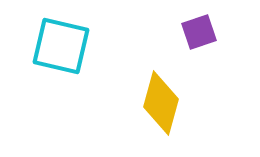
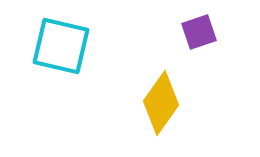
yellow diamond: rotated 20 degrees clockwise
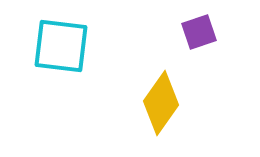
cyan square: rotated 6 degrees counterclockwise
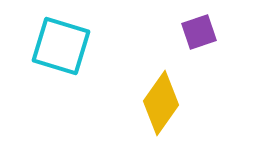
cyan square: rotated 10 degrees clockwise
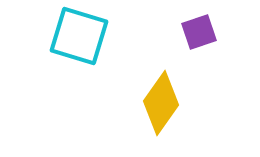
cyan square: moved 18 px right, 10 px up
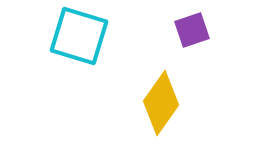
purple square: moved 7 px left, 2 px up
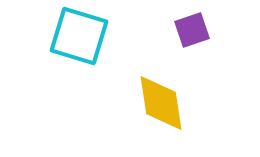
yellow diamond: rotated 44 degrees counterclockwise
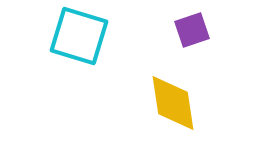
yellow diamond: moved 12 px right
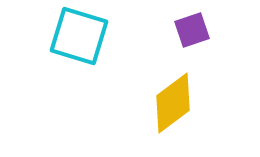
yellow diamond: rotated 62 degrees clockwise
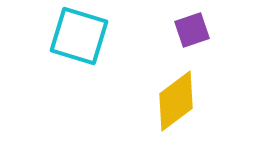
yellow diamond: moved 3 px right, 2 px up
